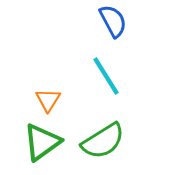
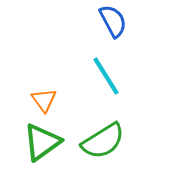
orange triangle: moved 4 px left; rotated 8 degrees counterclockwise
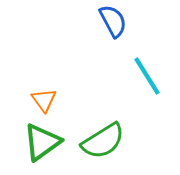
cyan line: moved 41 px right
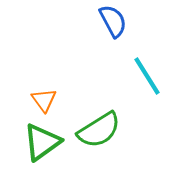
green semicircle: moved 4 px left, 11 px up
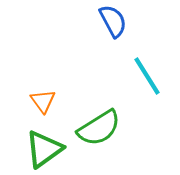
orange triangle: moved 1 px left, 1 px down
green semicircle: moved 2 px up
green triangle: moved 2 px right, 7 px down
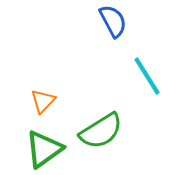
orange triangle: rotated 20 degrees clockwise
green semicircle: moved 2 px right, 3 px down
